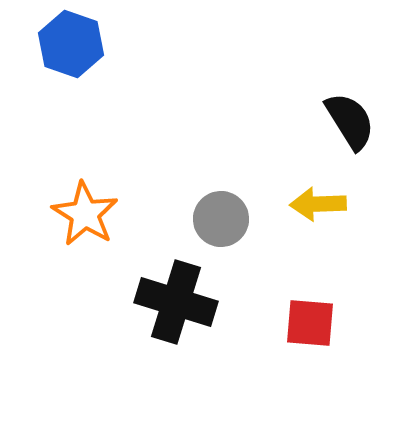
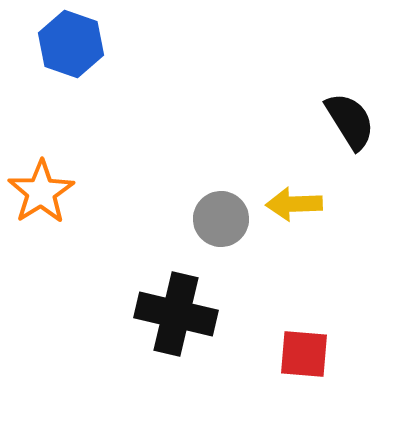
yellow arrow: moved 24 px left
orange star: moved 44 px left, 22 px up; rotated 8 degrees clockwise
black cross: moved 12 px down; rotated 4 degrees counterclockwise
red square: moved 6 px left, 31 px down
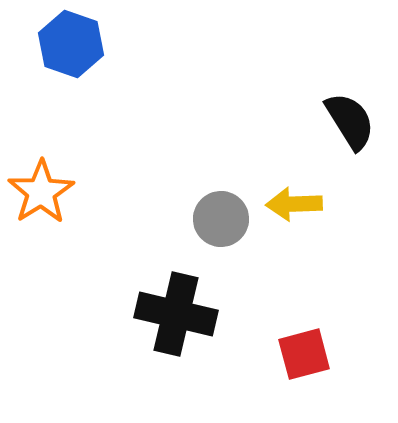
red square: rotated 20 degrees counterclockwise
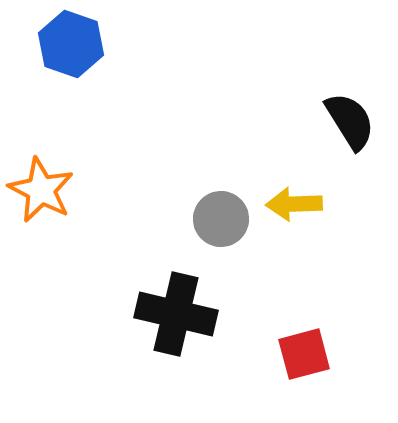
orange star: moved 2 px up; rotated 12 degrees counterclockwise
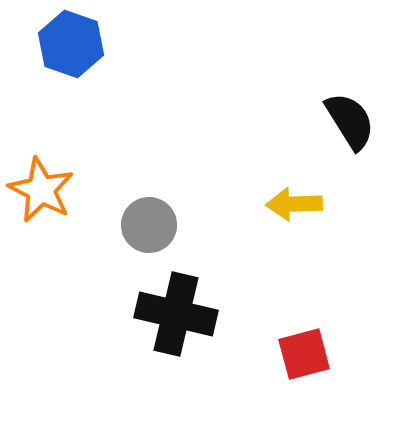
gray circle: moved 72 px left, 6 px down
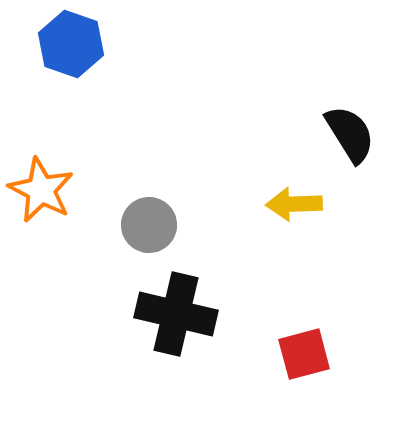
black semicircle: moved 13 px down
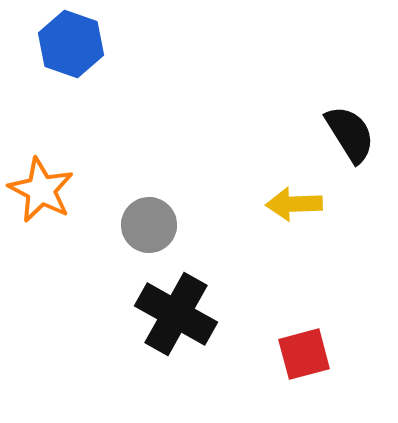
black cross: rotated 16 degrees clockwise
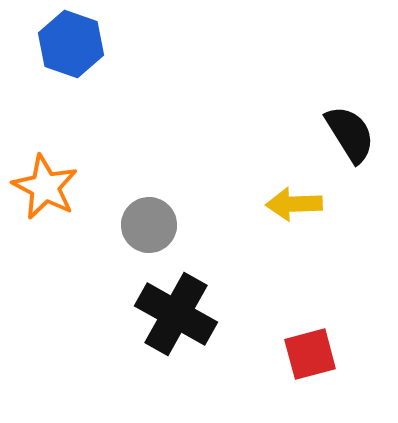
orange star: moved 4 px right, 3 px up
red square: moved 6 px right
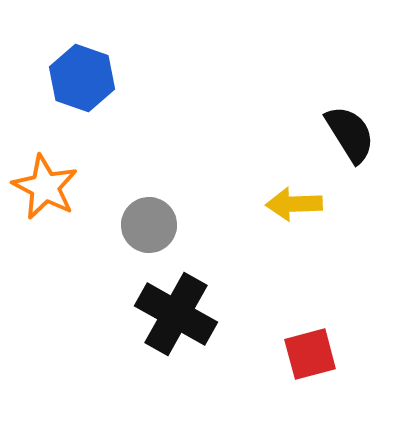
blue hexagon: moved 11 px right, 34 px down
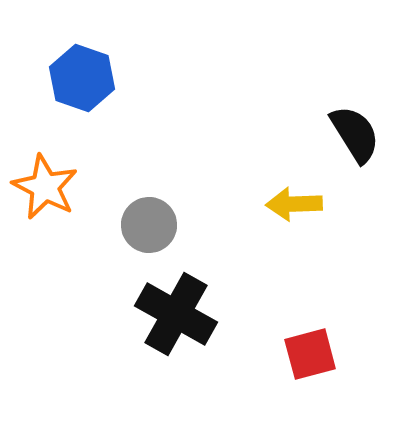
black semicircle: moved 5 px right
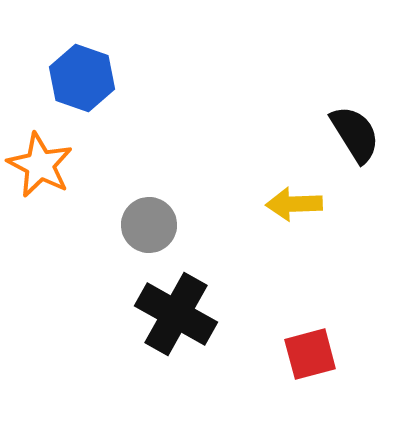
orange star: moved 5 px left, 22 px up
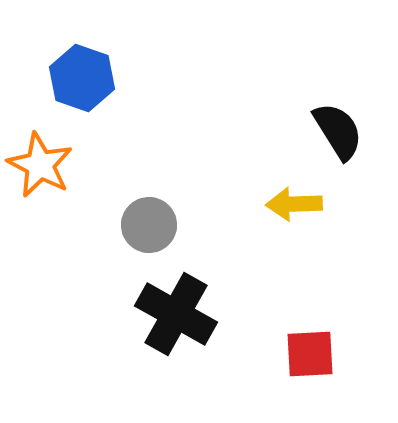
black semicircle: moved 17 px left, 3 px up
red square: rotated 12 degrees clockwise
